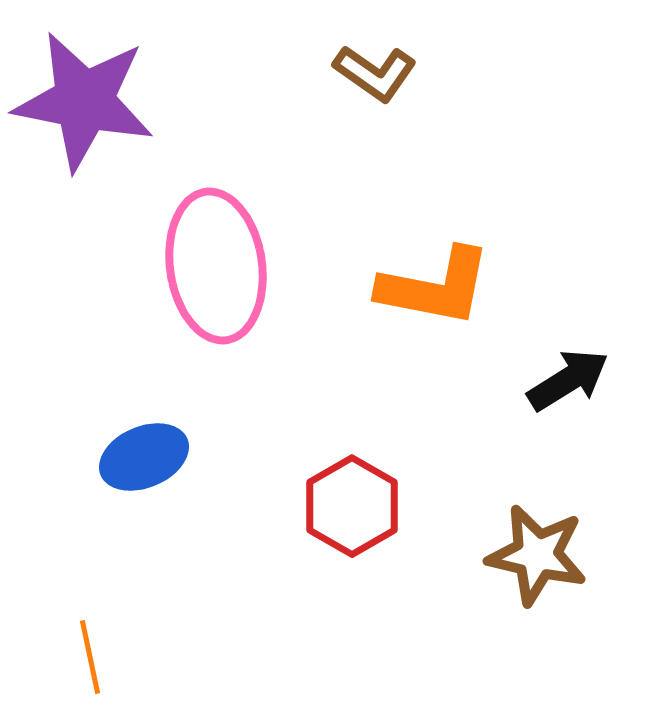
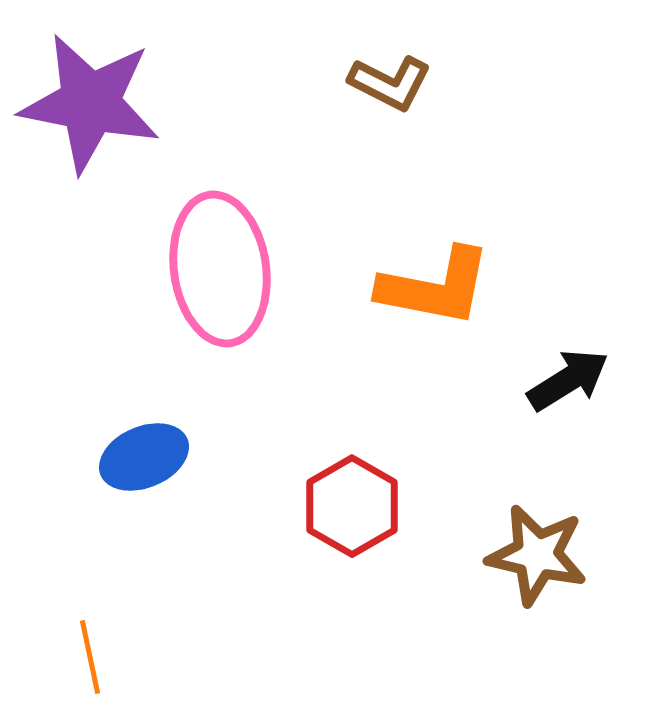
brown L-shape: moved 15 px right, 10 px down; rotated 8 degrees counterclockwise
purple star: moved 6 px right, 2 px down
pink ellipse: moved 4 px right, 3 px down
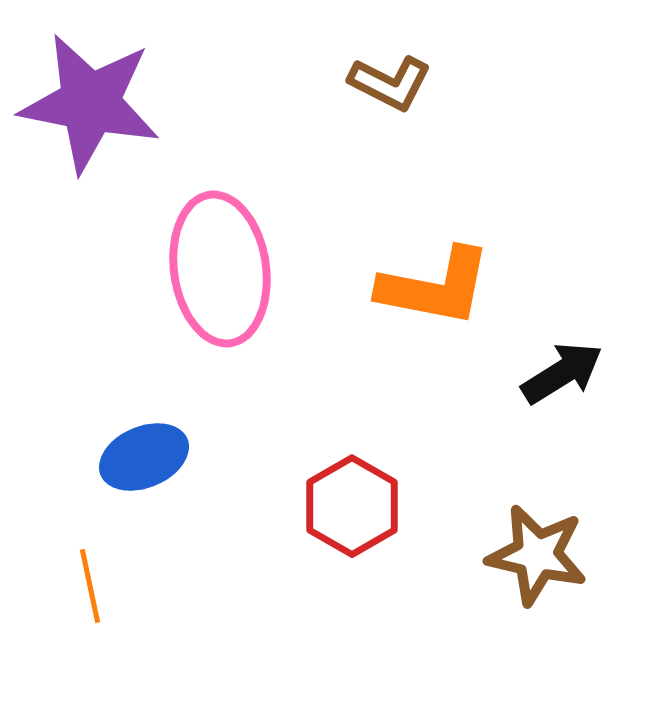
black arrow: moved 6 px left, 7 px up
orange line: moved 71 px up
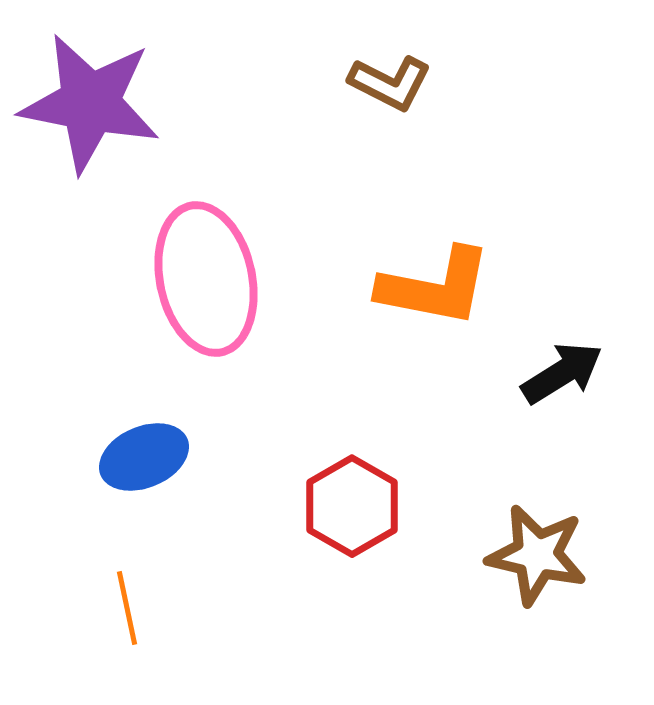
pink ellipse: moved 14 px left, 10 px down; rotated 4 degrees counterclockwise
orange line: moved 37 px right, 22 px down
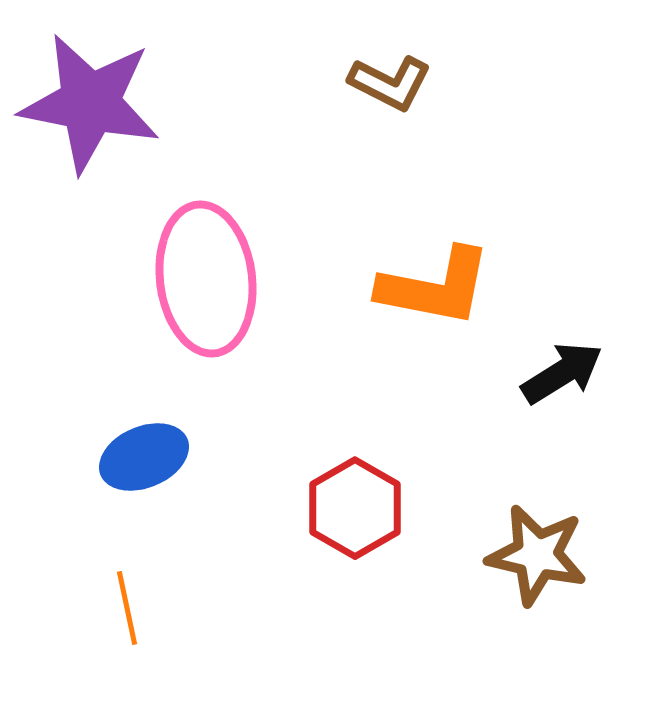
pink ellipse: rotated 5 degrees clockwise
red hexagon: moved 3 px right, 2 px down
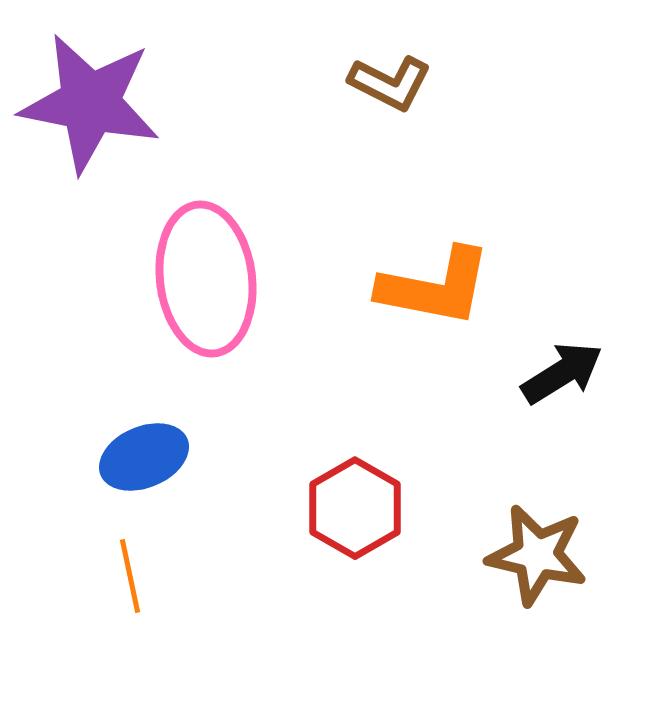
orange line: moved 3 px right, 32 px up
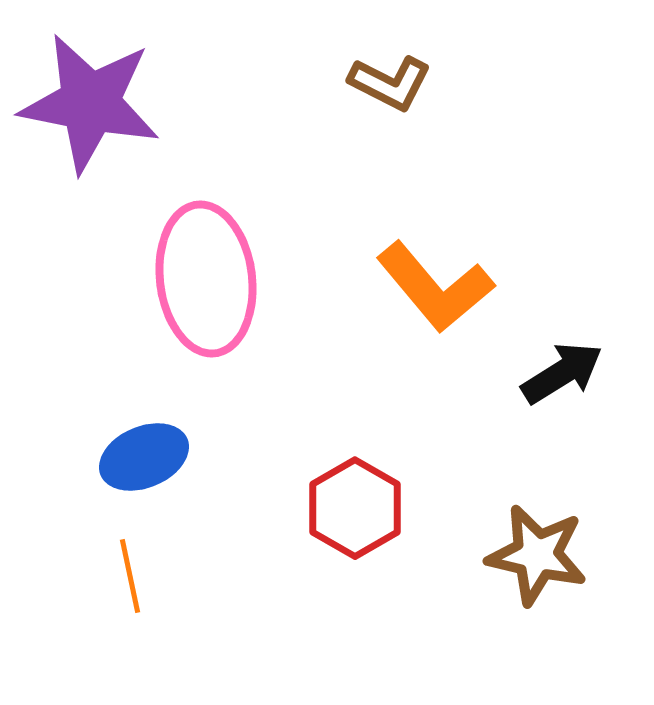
orange L-shape: rotated 39 degrees clockwise
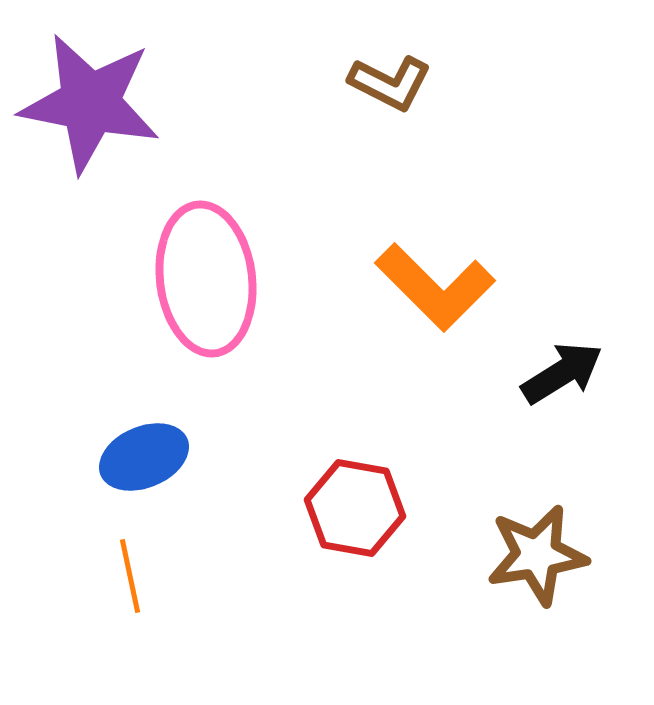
orange L-shape: rotated 5 degrees counterclockwise
red hexagon: rotated 20 degrees counterclockwise
brown star: rotated 22 degrees counterclockwise
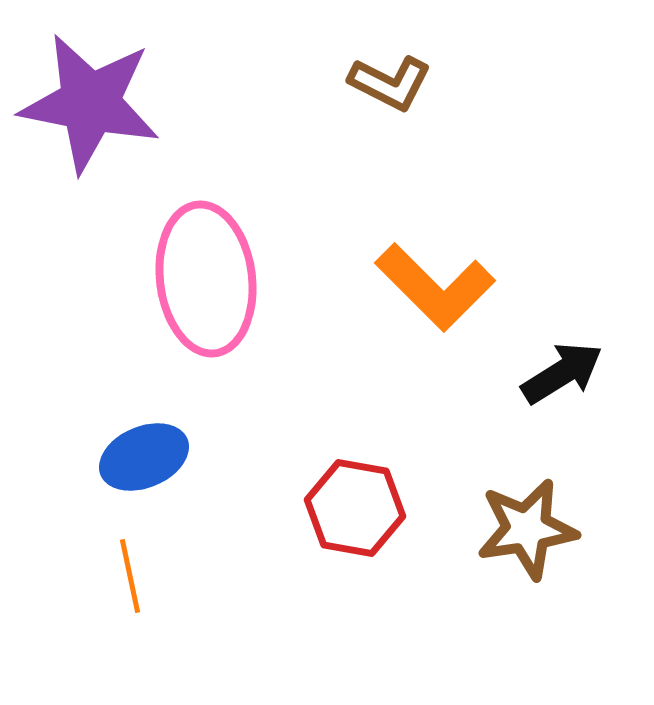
brown star: moved 10 px left, 26 px up
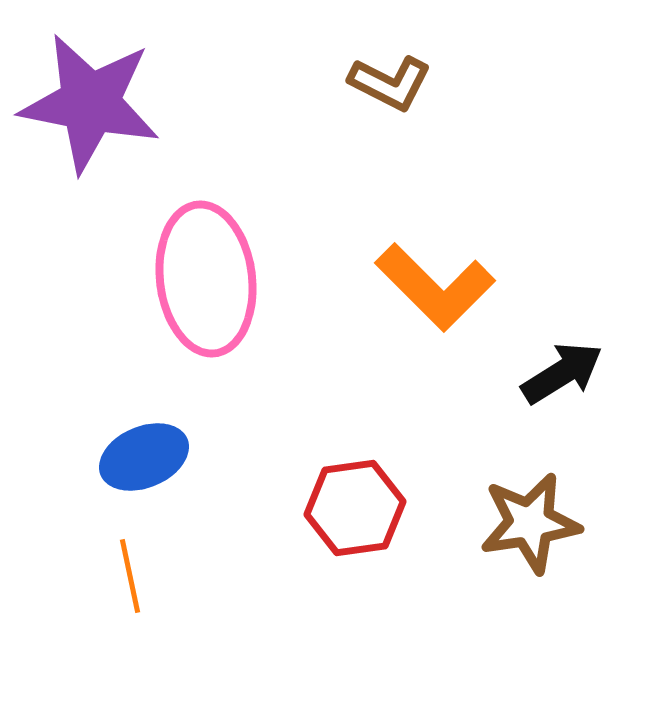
red hexagon: rotated 18 degrees counterclockwise
brown star: moved 3 px right, 6 px up
